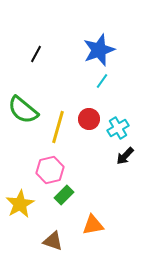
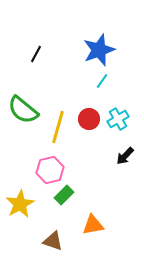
cyan cross: moved 9 px up
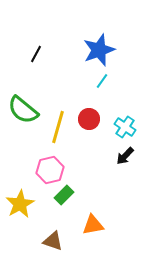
cyan cross: moved 7 px right, 8 px down; rotated 25 degrees counterclockwise
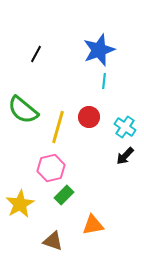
cyan line: moved 2 px right; rotated 28 degrees counterclockwise
red circle: moved 2 px up
pink hexagon: moved 1 px right, 2 px up
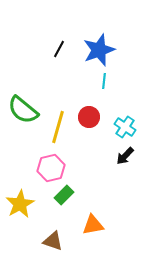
black line: moved 23 px right, 5 px up
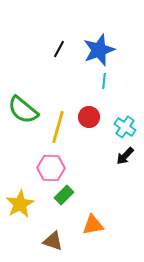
pink hexagon: rotated 16 degrees clockwise
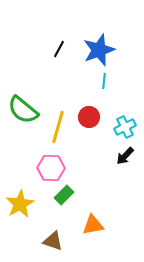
cyan cross: rotated 30 degrees clockwise
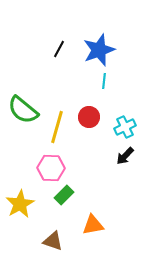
yellow line: moved 1 px left
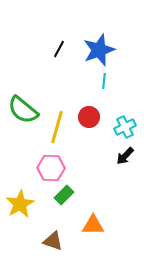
orange triangle: rotated 10 degrees clockwise
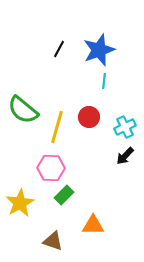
yellow star: moved 1 px up
